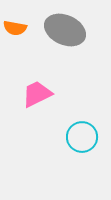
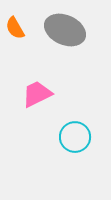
orange semicircle: rotated 50 degrees clockwise
cyan circle: moved 7 px left
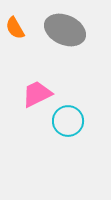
cyan circle: moved 7 px left, 16 px up
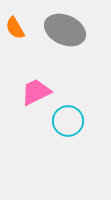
pink trapezoid: moved 1 px left, 2 px up
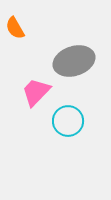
gray ellipse: moved 9 px right, 31 px down; rotated 42 degrees counterclockwise
pink trapezoid: rotated 20 degrees counterclockwise
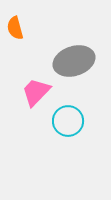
orange semicircle: rotated 15 degrees clockwise
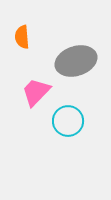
orange semicircle: moved 7 px right, 9 px down; rotated 10 degrees clockwise
gray ellipse: moved 2 px right
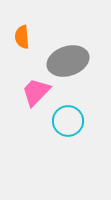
gray ellipse: moved 8 px left
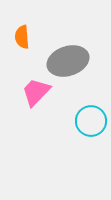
cyan circle: moved 23 px right
